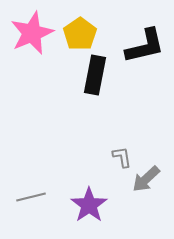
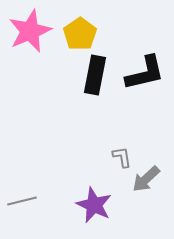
pink star: moved 2 px left, 2 px up
black L-shape: moved 27 px down
gray line: moved 9 px left, 4 px down
purple star: moved 5 px right; rotated 12 degrees counterclockwise
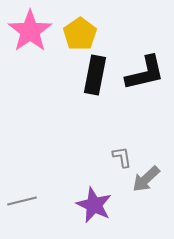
pink star: rotated 12 degrees counterclockwise
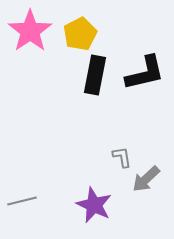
yellow pentagon: rotated 8 degrees clockwise
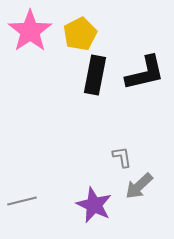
gray arrow: moved 7 px left, 7 px down
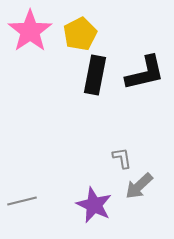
gray L-shape: moved 1 px down
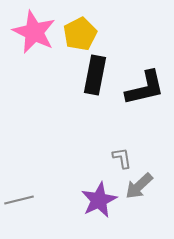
pink star: moved 4 px right, 1 px down; rotated 12 degrees counterclockwise
black L-shape: moved 15 px down
gray line: moved 3 px left, 1 px up
purple star: moved 5 px right, 5 px up; rotated 21 degrees clockwise
